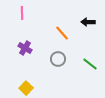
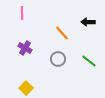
green line: moved 1 px left, 3 px up
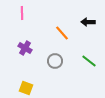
gray circle: moved 3 px left, 2 px down
yellow square: rotated 24 degrees counterclockwise
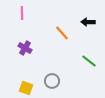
gray circle: moved 3 px left, 20 px down
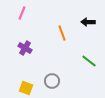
pink line: rotated 24 degrees clockwise
orange line: rotated 21 degrees clockwise
